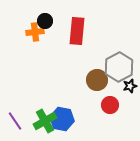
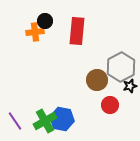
gray hexagon: moved 2 px right
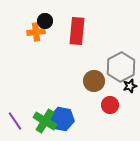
orange cross: moved 1 px right
brown circle: moved 3 px left, 1 px down
green cross: rotated 30 degrees counterclockwise
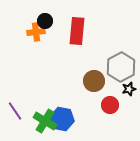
black star: moved 1 px left, 3 px down
purple line: moved 10 px up
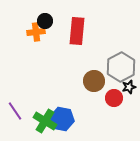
black star: moved 2 px up
red circle: moved 4 px right, 7 px up
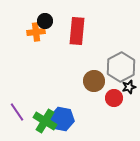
purple line: moved 2 px right, 1 px down
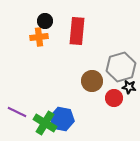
orange cross: moved 3 px right, 5 px down
gray hexagon: rotated 12 degrees clockwise
brown circle: moved 2 px left
black star: rotated 24 degrees clockwise
purple line: rotated 30 degrees counterclockwise
green cross: moved 2 px down
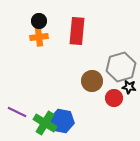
black circle: moved 6 px left
blue hexagon: moved 2 px down
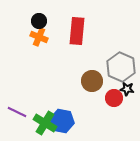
orange cross: rotated 30 degrees clockwise
gray hexagon: rotated 20 degrees counterclockwise
black star: moved 2 px left, 2 px down
